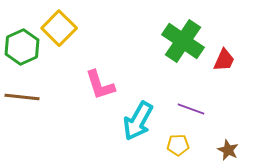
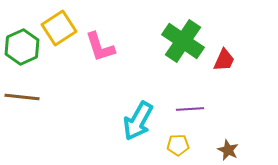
yellow square: rotated 12 degrees clockwise
pink L-shape: moved 38 px up
purple line: moved 1 px left; rotated 24 degrees counterclockwise
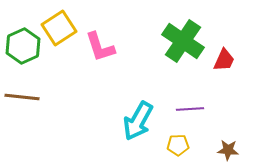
green hexagon: moved 1 px right, 1 px up
brown star: rotated 20 degrees counterclockwise
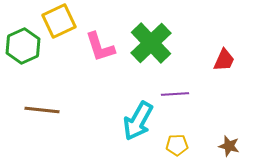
yellow square: moved 7 px up; rotated 8 degrees clockwise
green cross: moved 32 px left, 2 px down; rotated 12 degrees clockwise
brown line: moved 20 px right, 13 px down
purple line: moved 15 px left, 15 px up
yellow pentagon: moved 1 px left
brown star: moved 1 px right, 4 px up; rotated 10 degrees clockwise
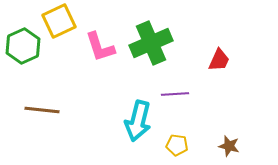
green cross: rotated 21 degrees clockwise
red trapezoid: moved 5 px left
cyan arrow: rotated 15 degrees counterclockwise
yellow pentagon: rotated 10 degrees clockwise
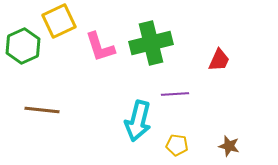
green cross: rotated 9 degrees clockwise
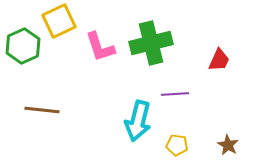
brown star: moved 1 px left, 1 px up; rotated 15 degrees clockwise
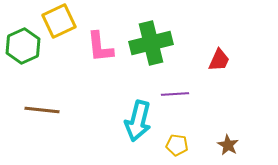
pink L-shape: rotated 12 degrees clockwise
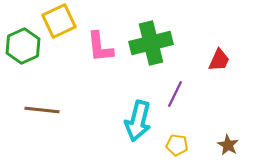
purple line: rotated 60 degrees counterclockwise
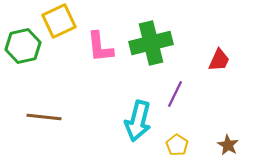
green hexagon: rotated 12 degrees clockwise
brown line: moved 2 px right, 7 px down
yellow pentagon: rotated 25 degrees clockwise
